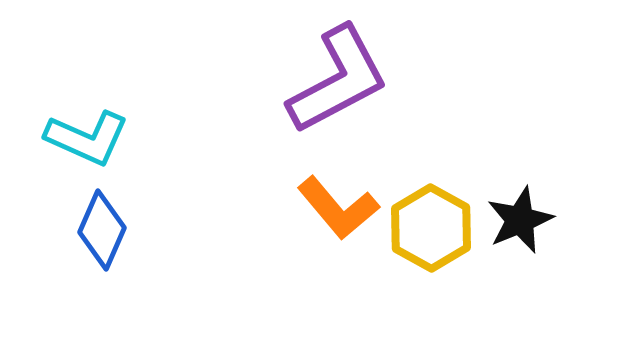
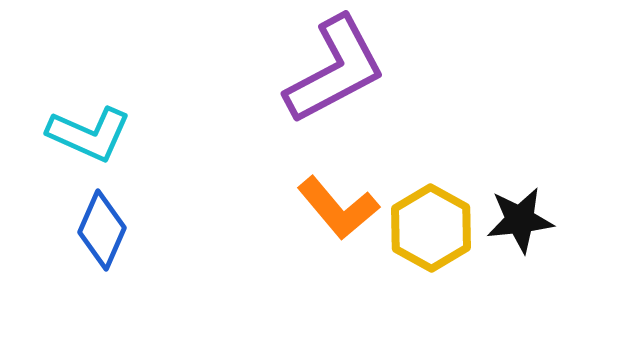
purple L-shape: moved 3 px left, 10 px up
cyan L-shape: moved 2 px right, 4 px up
black star: rotated 16 degrees clockwise
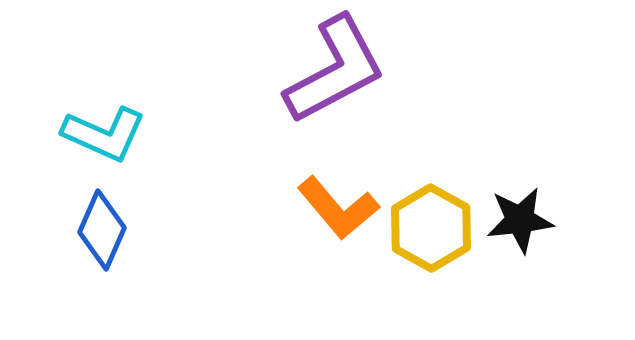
cyan L-shape: moved 15 px right
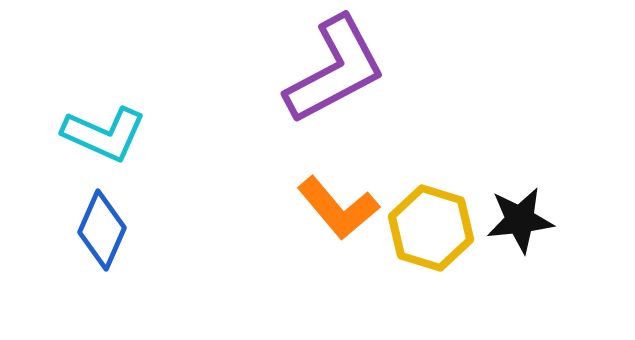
yellow hexagon: rotated 12 degrees counterclockwise
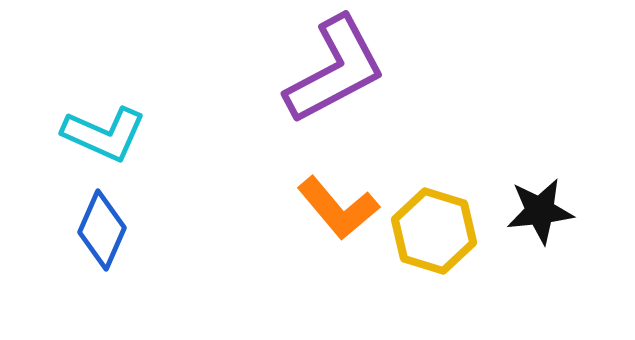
black star: moved 20 px right, 9 px up
yellow hexagon: moved 3 px right, 3 px down
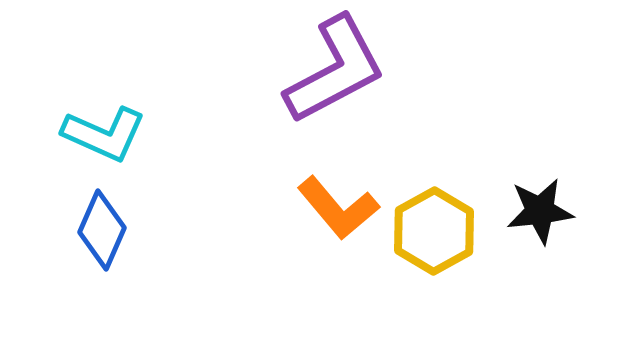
yellow hexagon: rotated 14 degrees clockwise
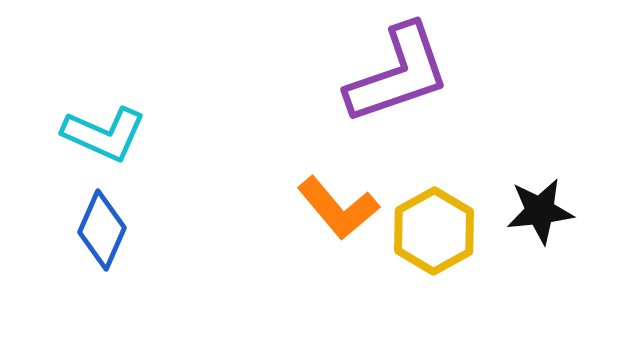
purple L-shape: moved 63 px right, 4 px down; rotated 9 degrees clockwise
